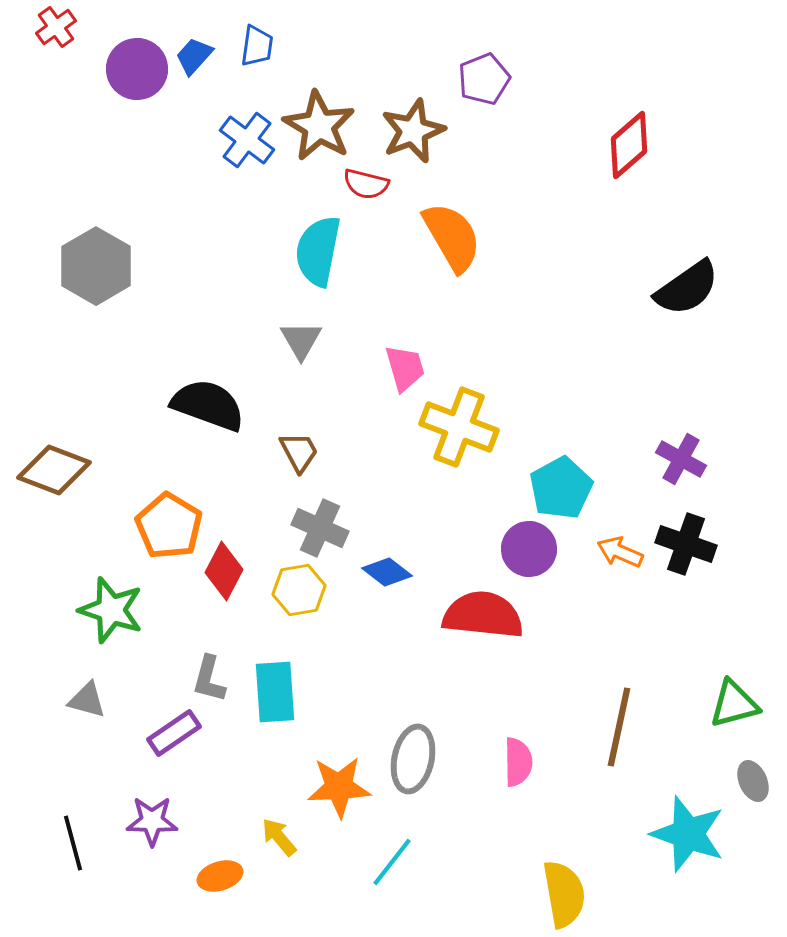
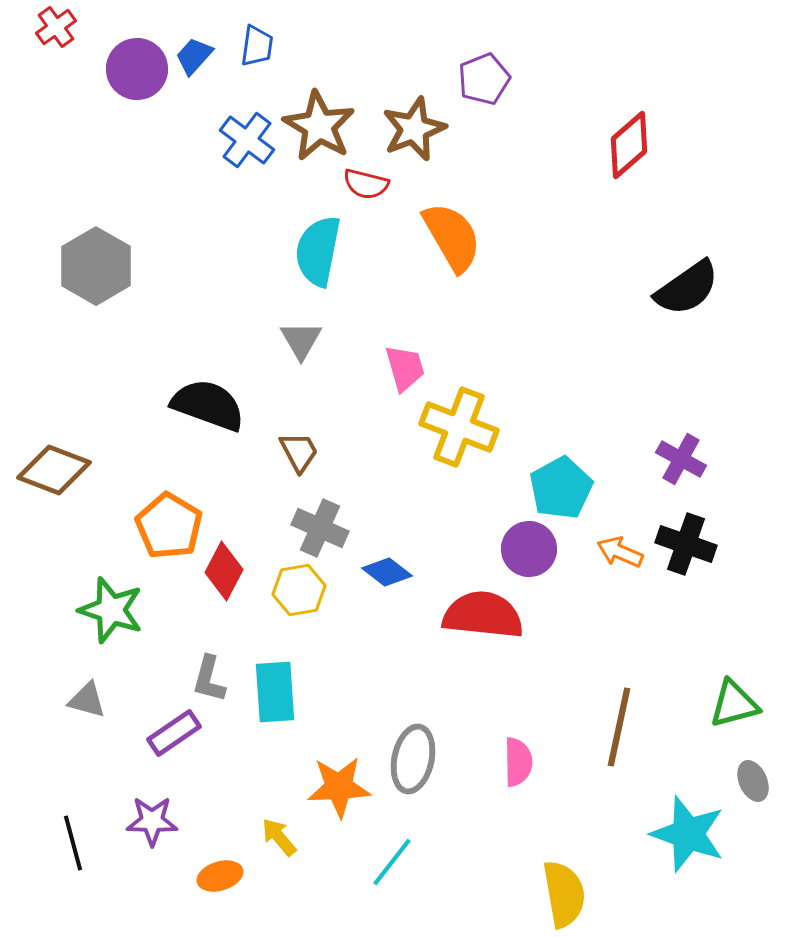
brown star at (413, 131): moved 1 px right, 2 px up
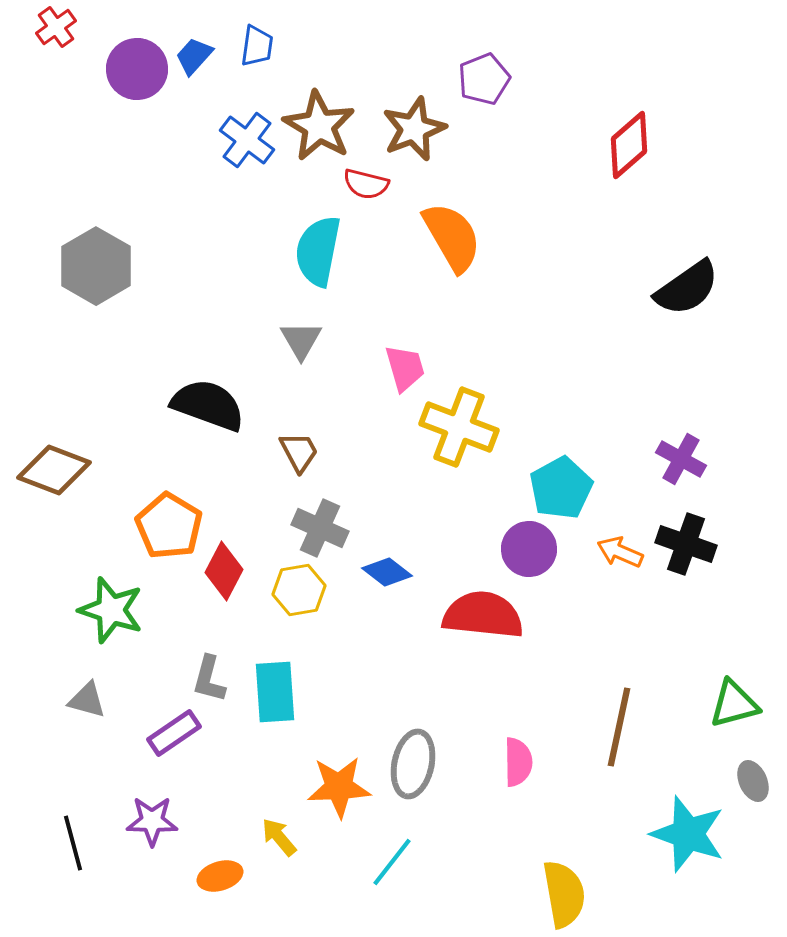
gray ellipse at (413, 759): moved 5 px down
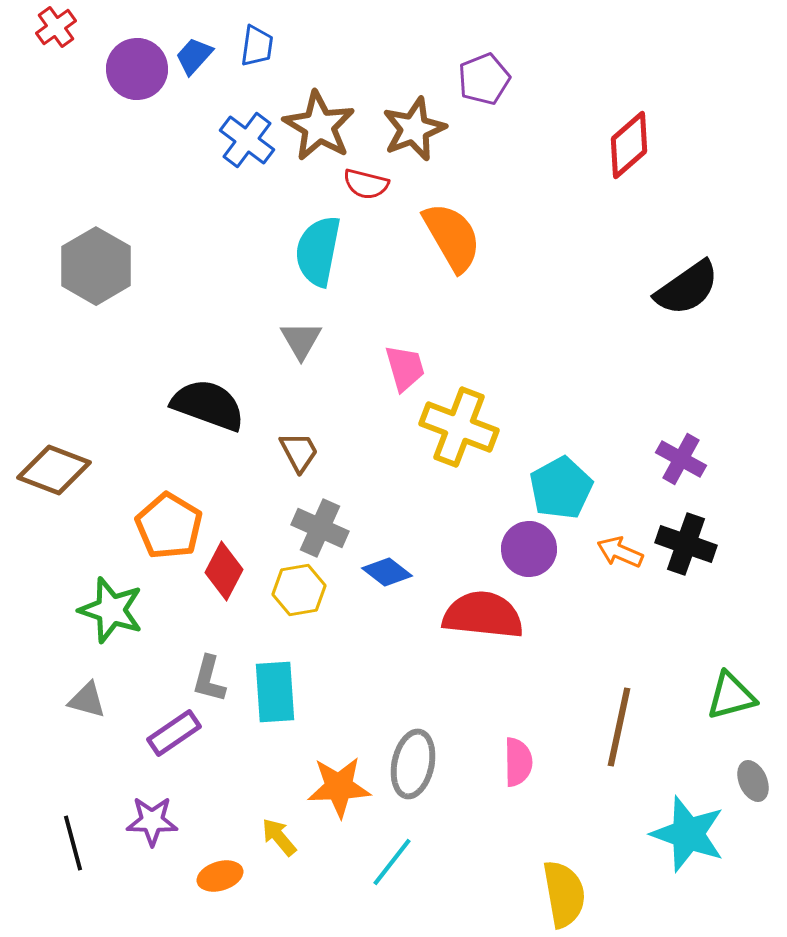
green triangle at (734, 704): moved 3 px left, 8 px up
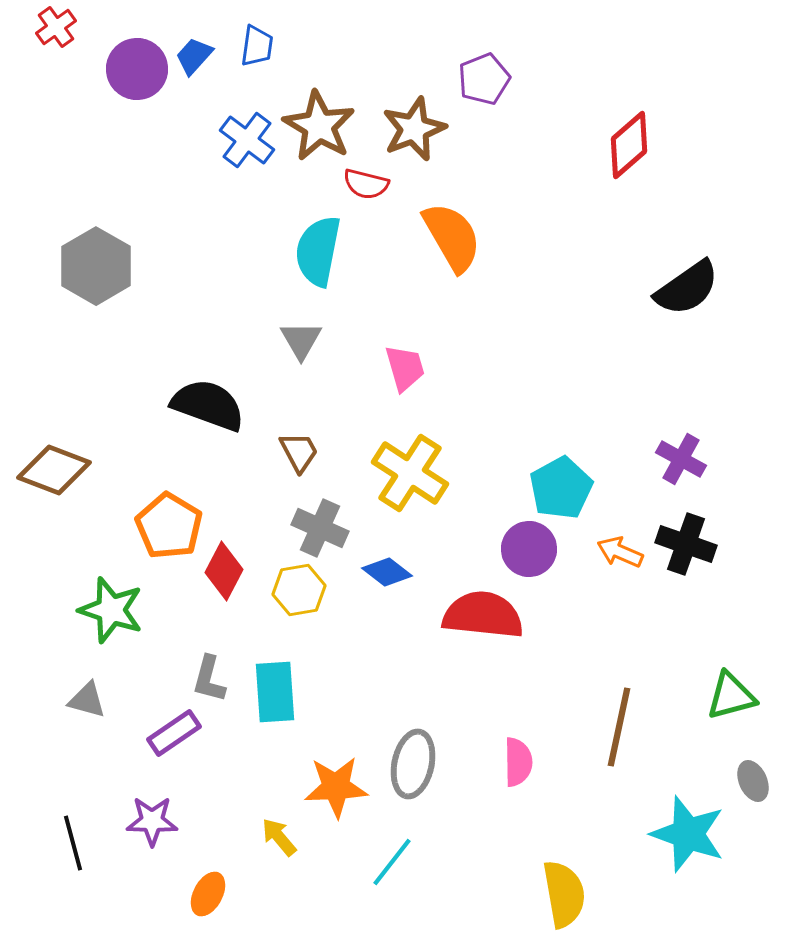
yellow cross at (459, 427): moved 49 px left, 46 px down; rotated 12 degrees clockwise
orange star at (339, 787): moved 3 px left
orange ellipse at (220, 876): moved 12 px left, 18 px down; rotated 45 degrees counterclockwise
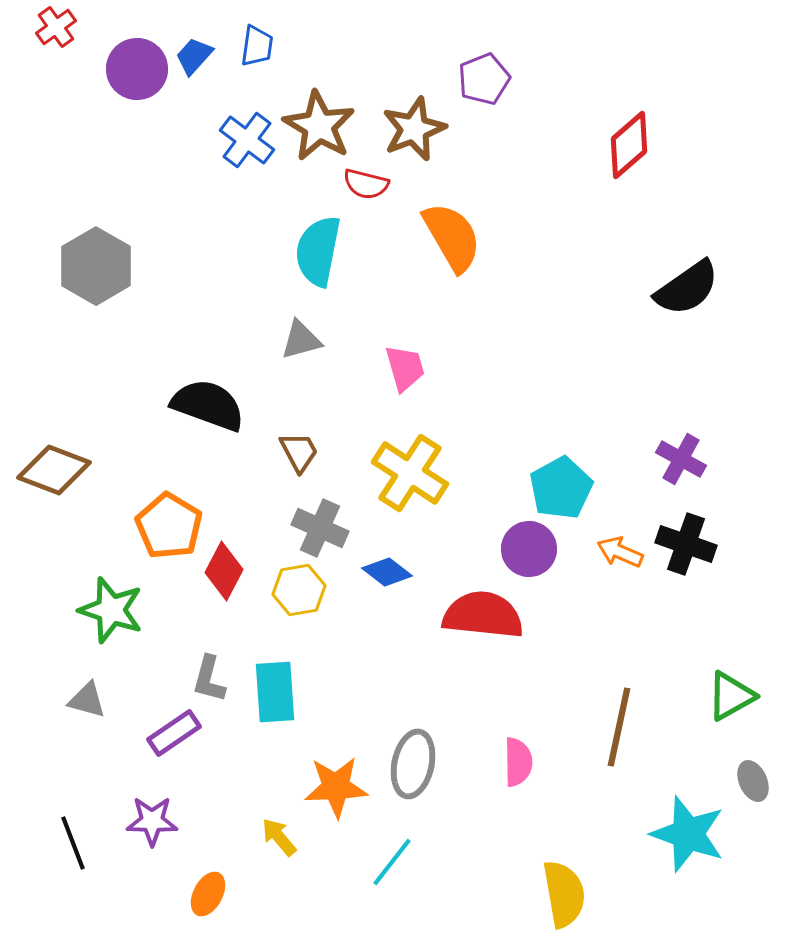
gray triangle at (301, 340): rotated 45 degrees clockwise
green triangle at (731, 696): rotated 14 degrees counterclockwise
black line at (73, 843): rotated 6 degrees counterclockwise
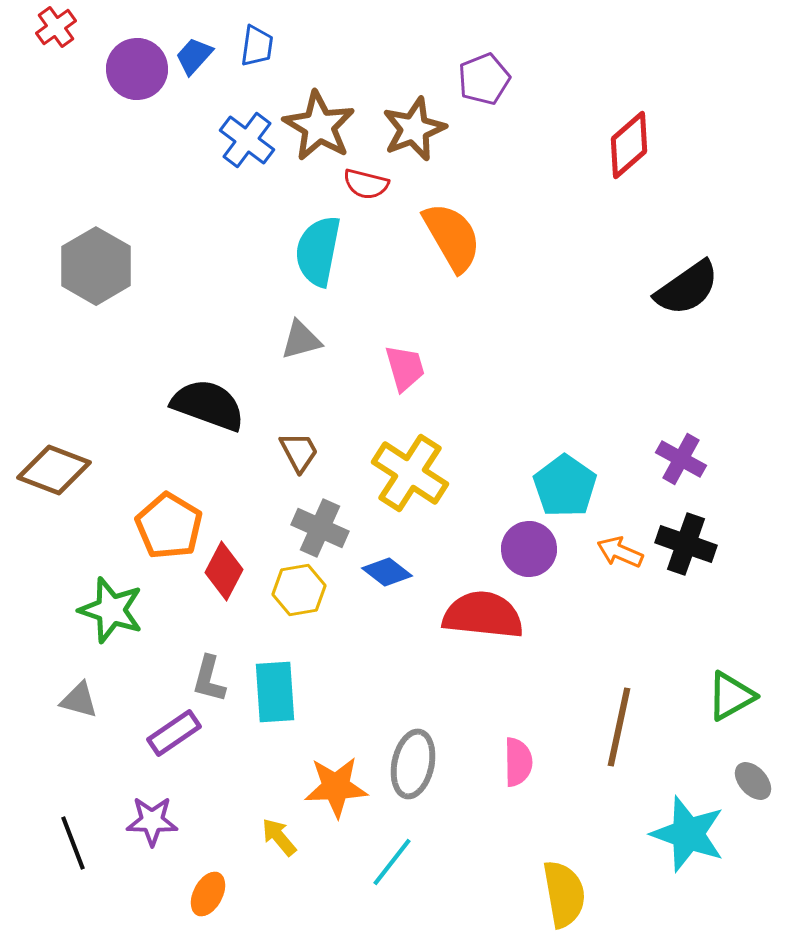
cyan pentagon at (561, 488): moved 4 px right, 2 px up; rotated 8 degrees counterclockwise
gray triangle at (87, 700): moved 8 px left
gray ellipse at (753, 781): rotated 18 degrees counterclockwise
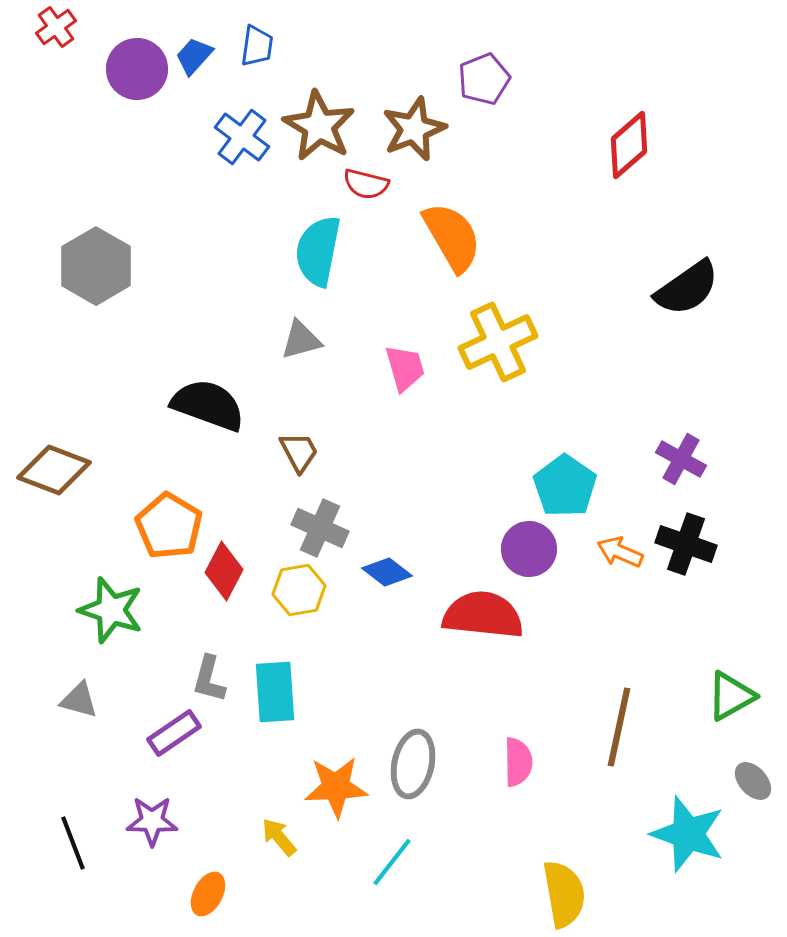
blue cross at (247, 140): moved 5 px left, 3 px up
yellow cross at (410, 473): moved 88 px right, 131 px up; rotated 32 degrees clockwise
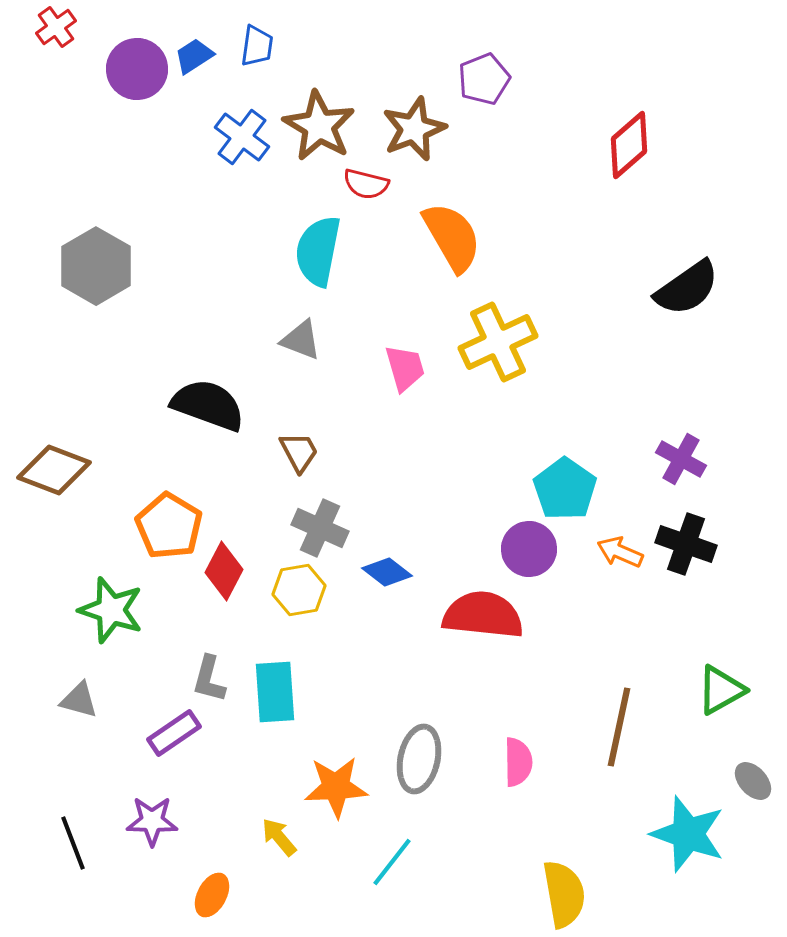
blue trapezoid at (194, 56): rotated 15 degrees clockwise
gray triangle at (301, 340): rotated 36 degrees clockwise
cyan pentagon at (565, 486): moved 3 px down
green triangle at (731, 696): moved 10 px left, 6 px up
gray ellipse at (413, 764): moved 6 px right, 5 px up
orange ellipse at (208, 894): moved 4 px right, 1 px down
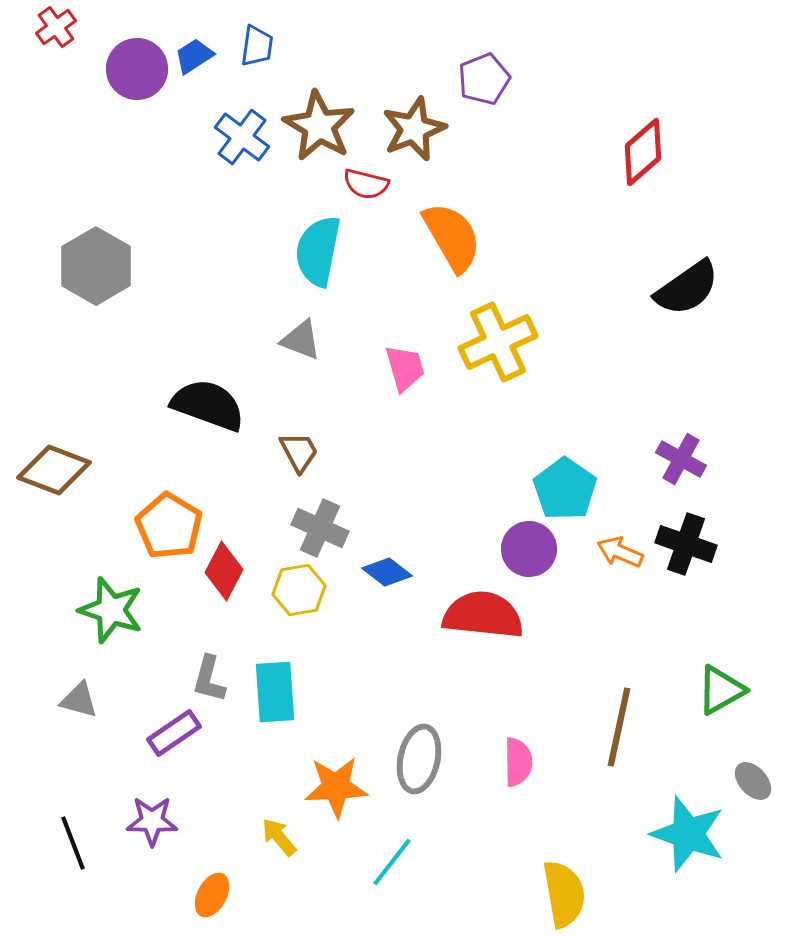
red diamond at (629, 145): moved 14 px right, 7 px down
